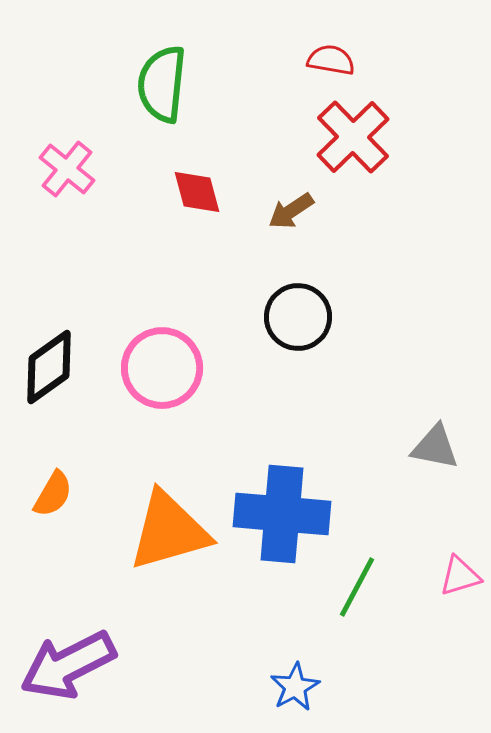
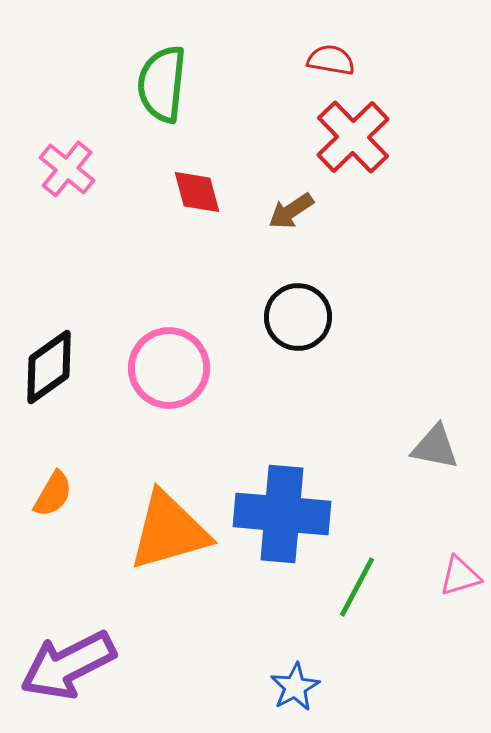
pink circle: moved 7 px right
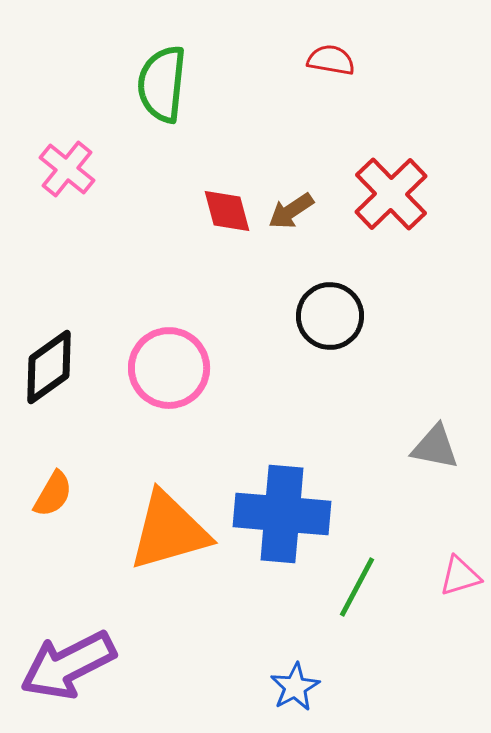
red cross: moved 38 px right, 57 px down
red diamond: moved 30 px right, 19 px down
black circle: moved 32 px right, 1 px up
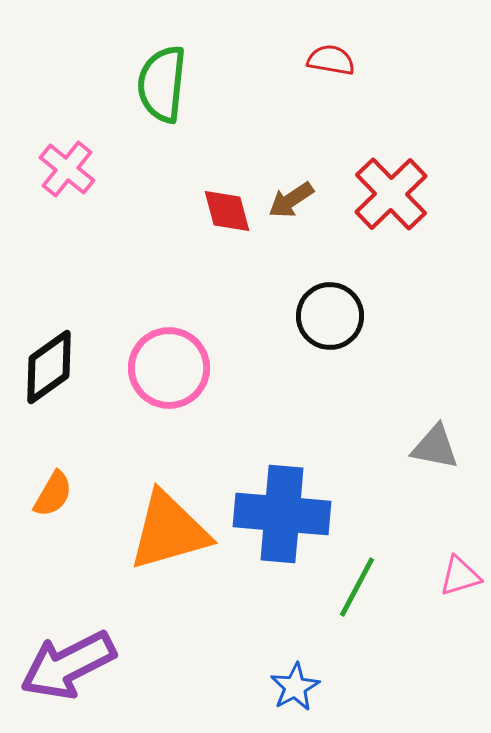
brown arrow: moved 11 px up
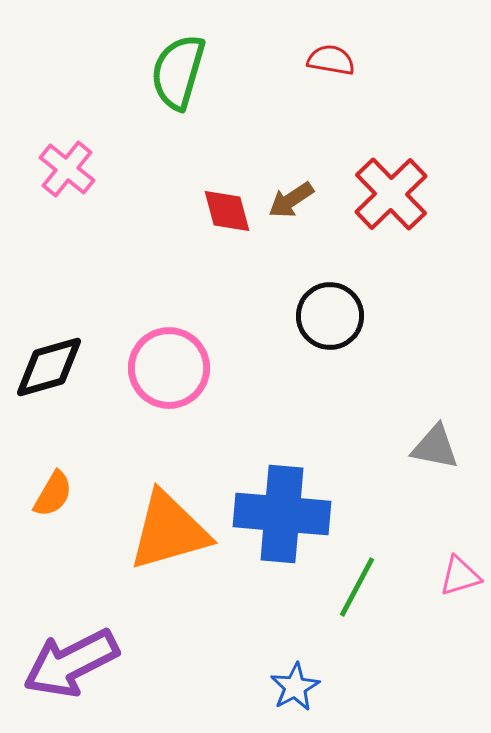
green semicircle: moved 16 px right, 12 px up; rotated 10 degrees clockwise
black diamond: rotated 20 degrees clockwise
purple arrow: moved 3 px right, 2 px up
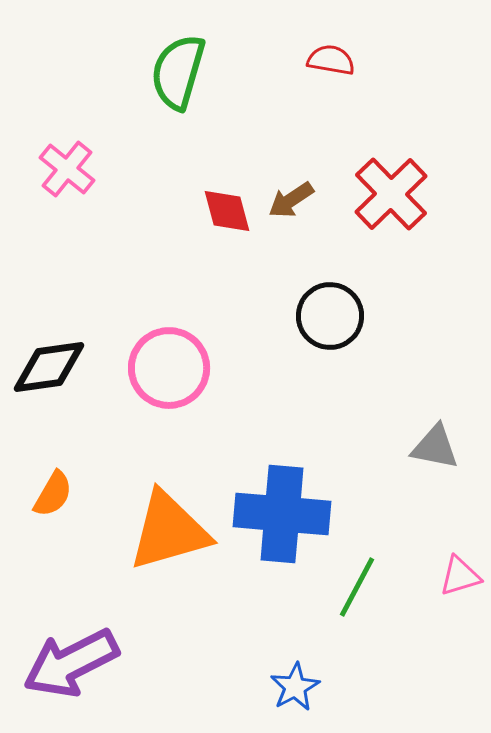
black diamond: rotated 8 degrees clockwise
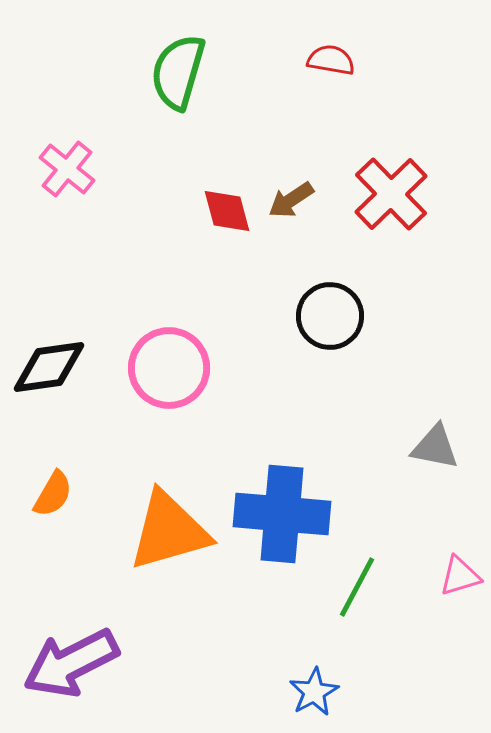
blue star: moved 19 px right, 5 px down
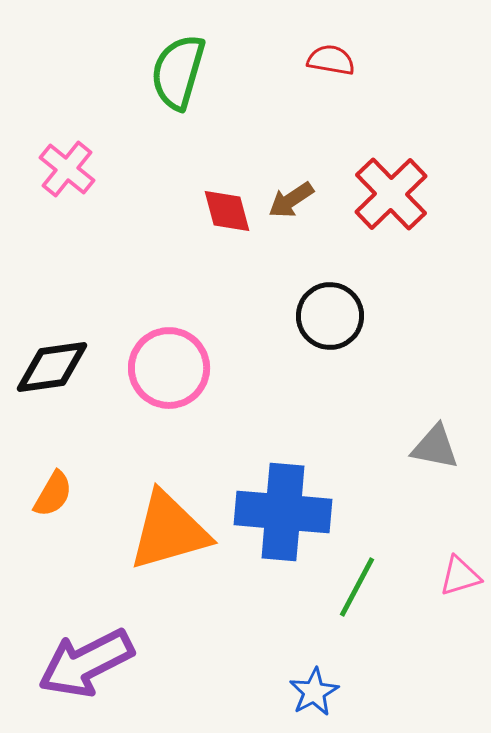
black diamond: moved 3 px right
blue cross: moved 1 px right, 2 px up
purple arrow: moved 15 px right
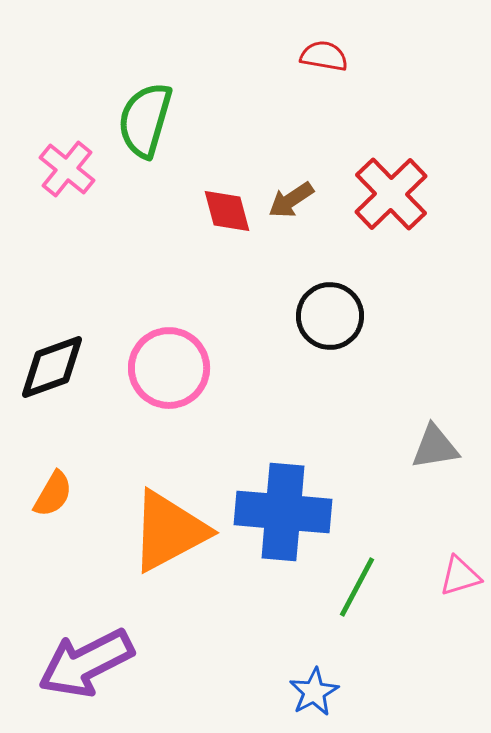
red semicircle: moved 7 px left, 4 px up
green semicircle: moved 33 px left, 48 px down
black diamond: rotated 12 degrees counterclockwise
gray triangle: rotated 20 degrees counterclockwise
orange triangle: rotated 12 degrees counterclockwise
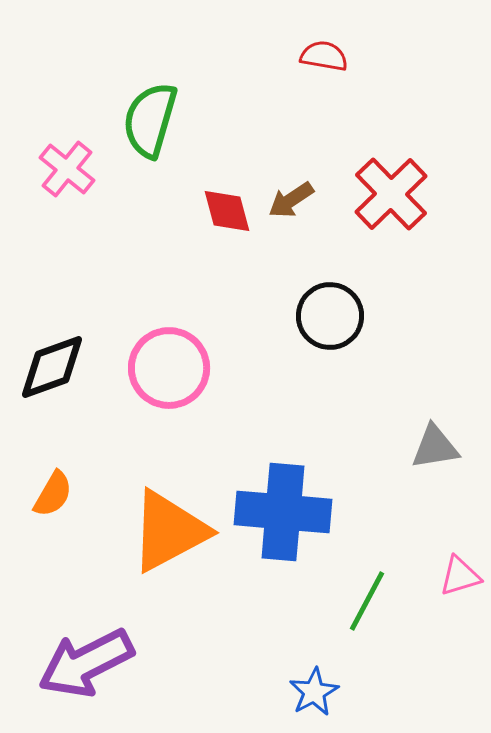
green semicircle: moved 5 px right
green line: moved 10 px right, 14 px down
